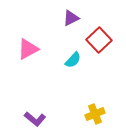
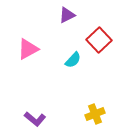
purple triangle: moved 4 px left, 3 px up
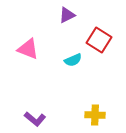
red square: rotated 15 degrees counterclockwise
pink triangle: rotated 50 degrees clockwise
cyan semicircle: rotated 24 degrees clockwise
yellow cross: moved 1 px down; rotated 24 degrees clockwise
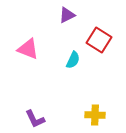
cyan semicircle: rotated 42 degrees counterclockwise
purple L-shape: rotated 25 degrees clockwise
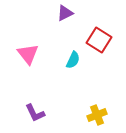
purple triangle: moved 2 px left, 2 px up
pink triangle: moved 5 px down; rotated 30 degrees clockwise
yellow cross: moved 2 px right; rotated 24 degrees counterclockwise
purple L-shape: moved 6 px up
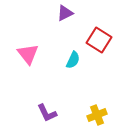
purple L-shape: moved 12 px right
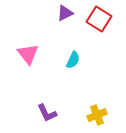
red square: moved 21 px up
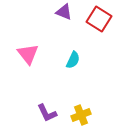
purple triangle: moved 1 px left, 1 px up; rotated 48 degrees clockwise
yellow cross: moved 16 px left
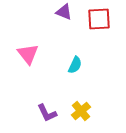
red square: rotated 35 degrees counterclockwise
cyan semicircle: moved 2 px right, 5 px down
yellow cross: moved 4 px up; rotated 18 degrees counterclockwise
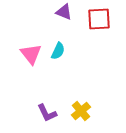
pink triangle: moved 3 px right
cyan semicircle: moved 17 px left, 14 px up
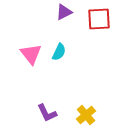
purple triangle: rotated 48 degrees counterclockwise
cyan semicircle: moved 1 px right, 1 px down
yellow cross: moved 5 px right, 4 px down
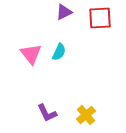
red square: moved 1 px right, 1 px up
